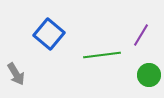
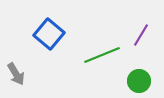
green line: rotated 15 degrees counterclockwise
green circle: moved 10 px left, 6 px down
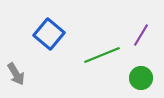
green circle: moved 2 px right, 3 px up
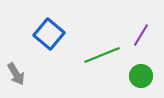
green circle: moved 2 px up
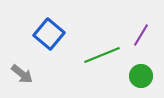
gray arrow: moved 6 px right; rotated 20 degrees counterclockwise
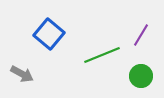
gray arrow: rotated 10 degrees counterclockwise
